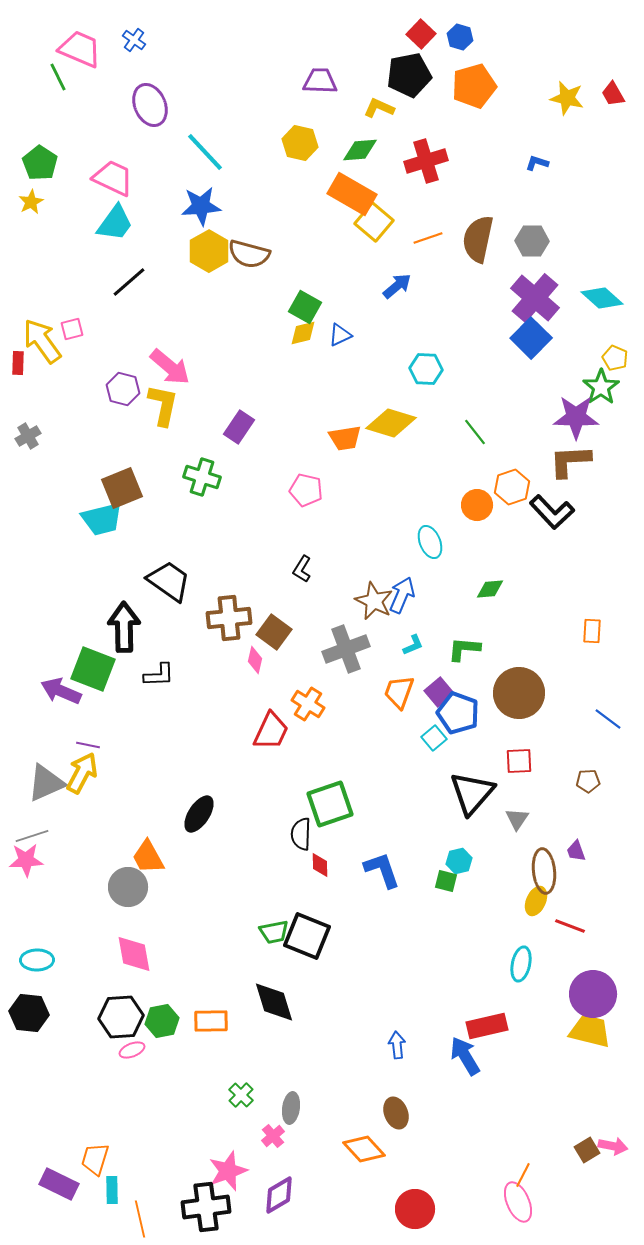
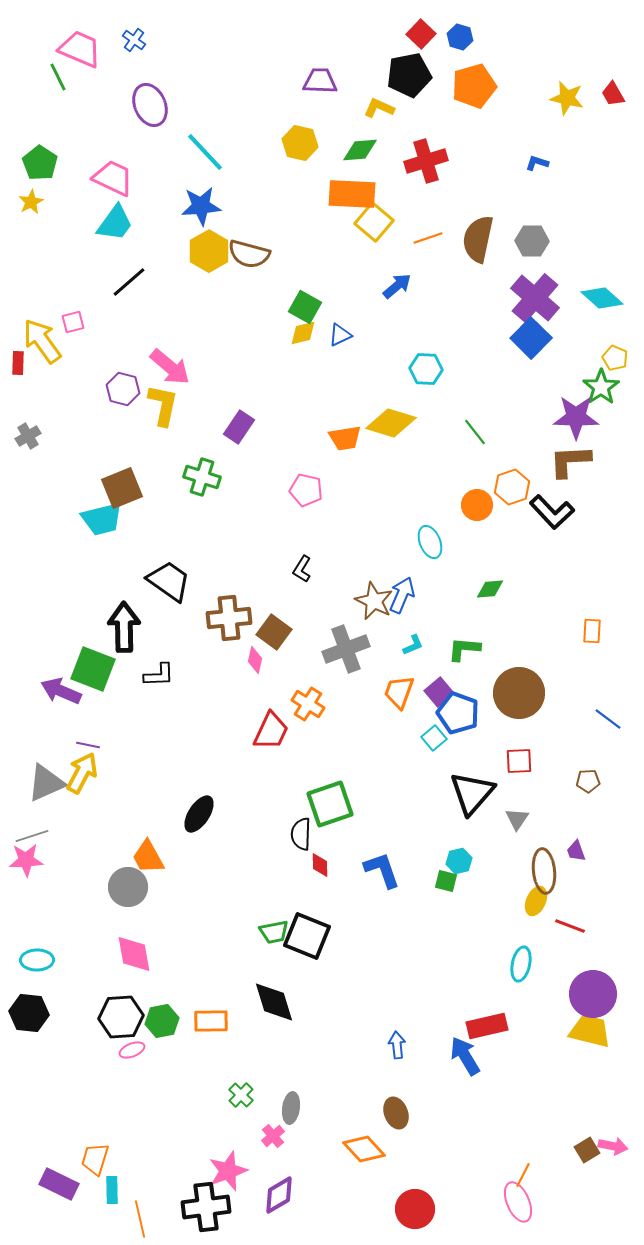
orange rectangle at (352, 194): rotated 27 degrees counterclockwise
pink square at (72, 329): moved 1 px right, 7 px up
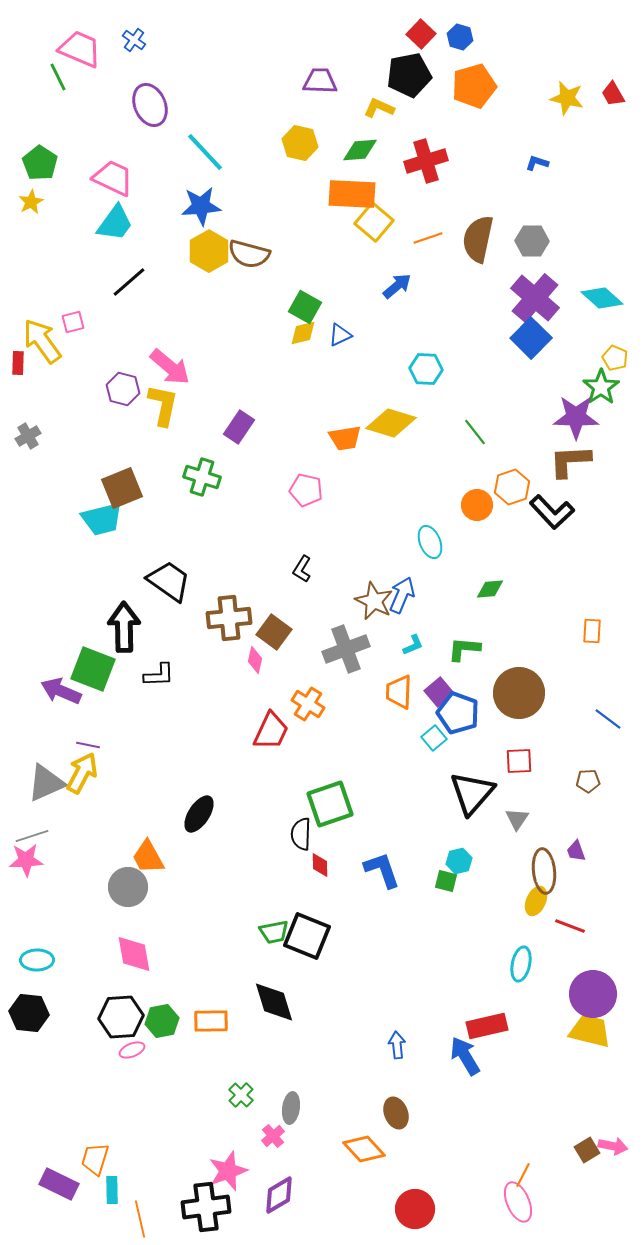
orange trapezoid at (399, 692): rotated 18 degrees counterclockwise
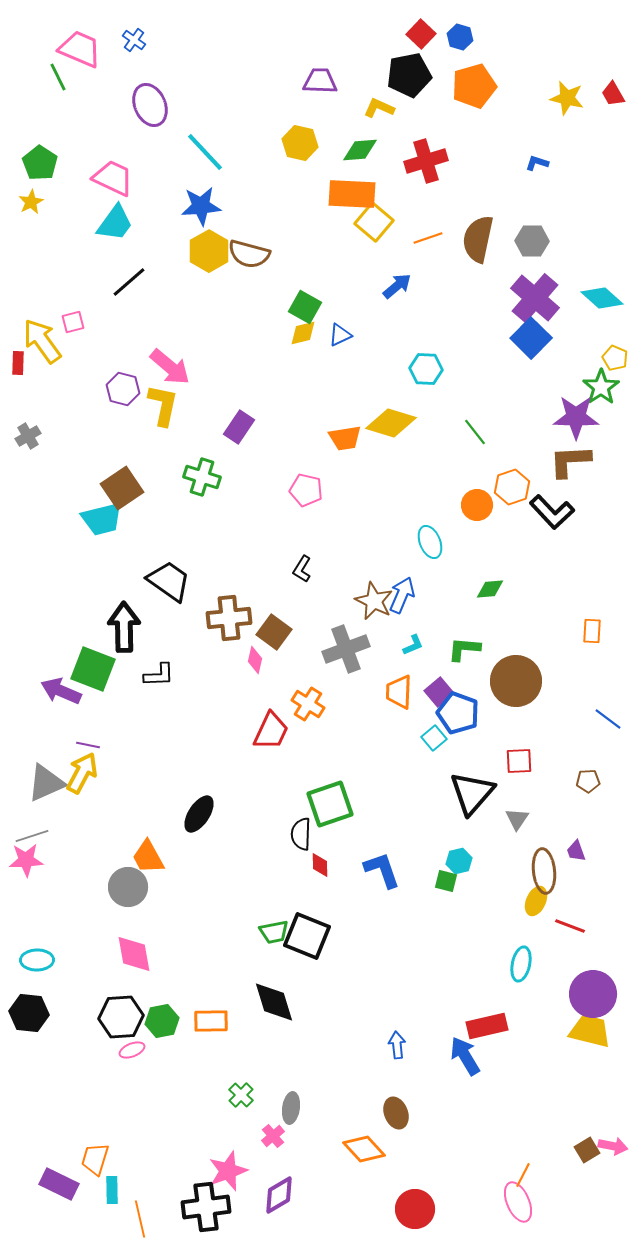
brown square at (122, 488): rotated 12 degrees counterclockwise
brown circle at (519, 693): moved 3 px left, 12 px up
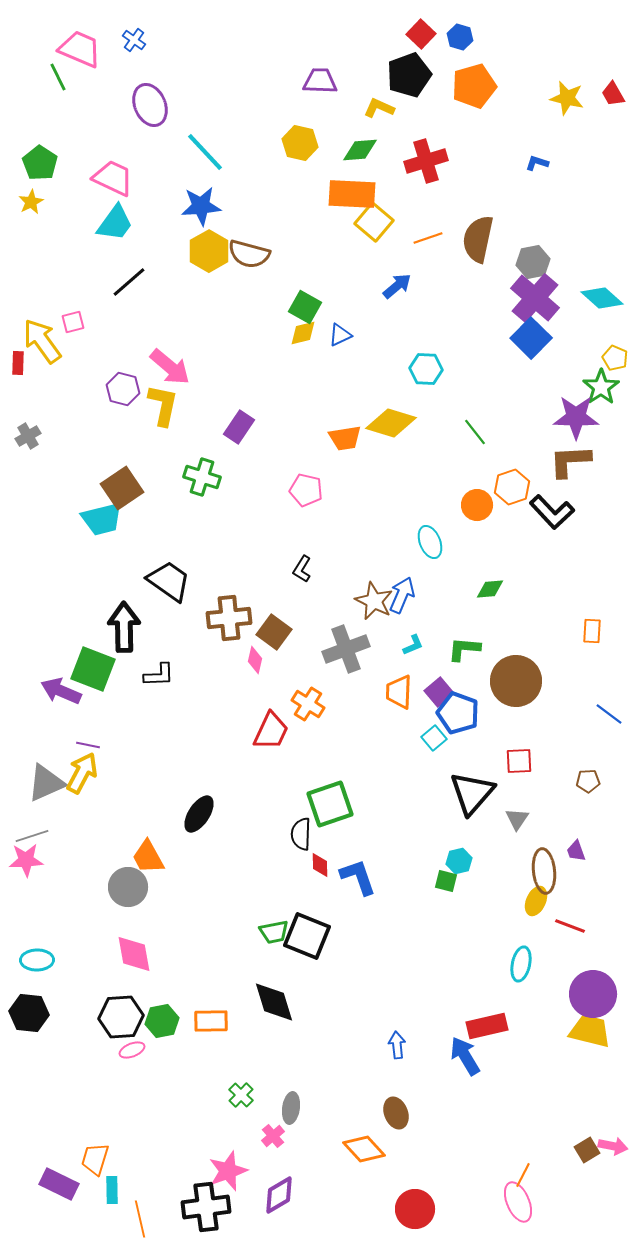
black pentagon at (409, 75): rotated 9 degrees counterclockwise
gray hexagon at (532, 241): moved 1 px right, 21 px down; rotated 12 degrees counterclockwise
blue line at (608, 719): moved 1 px right, 5 px up
blue L-shape at (382, 870): moved 24 px left, 7 px down
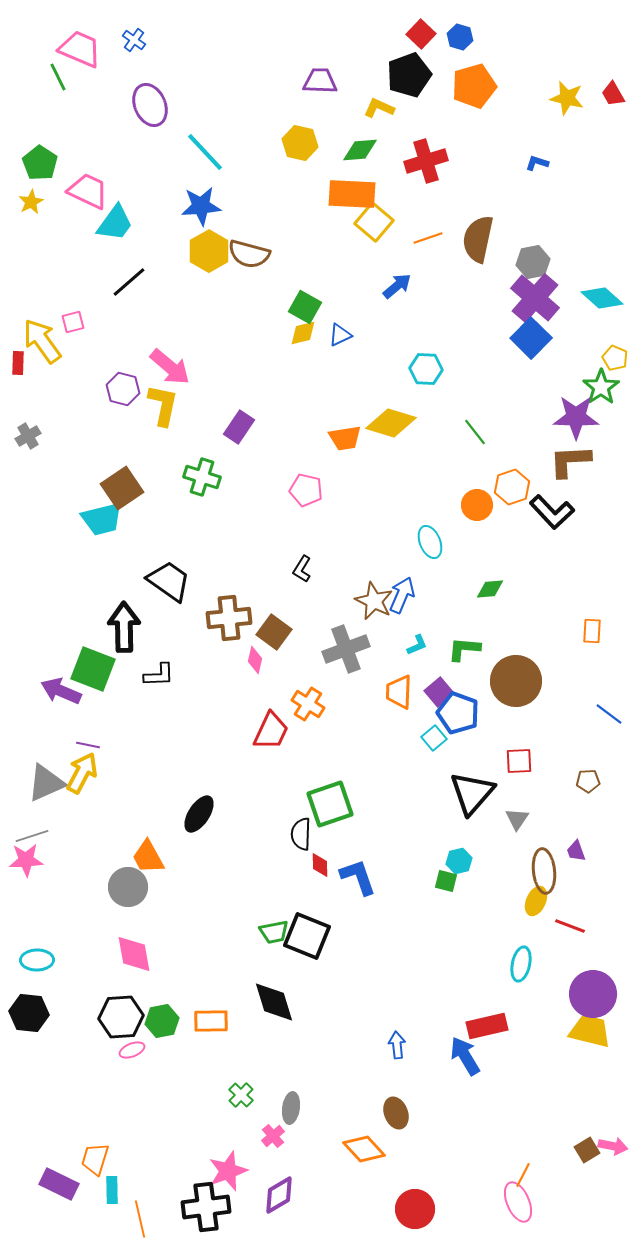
pink trapezoid at (113, 178): moved 25 px left, 13 px down
cyan L-shape at (413, 645): moved 4 px right
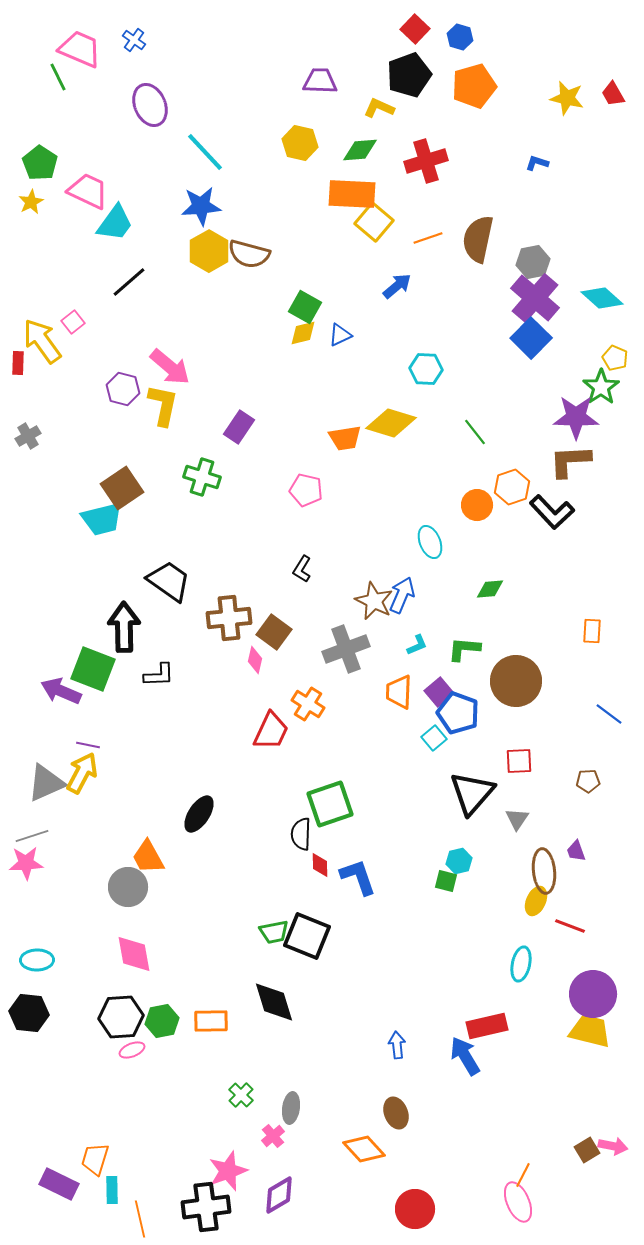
red square at (421, 34): moved 6 px left, 5 px up
pink square at (73, 322): rotated 25 degrees counterclockwise
pink star at (26, 860): moved 3 px down
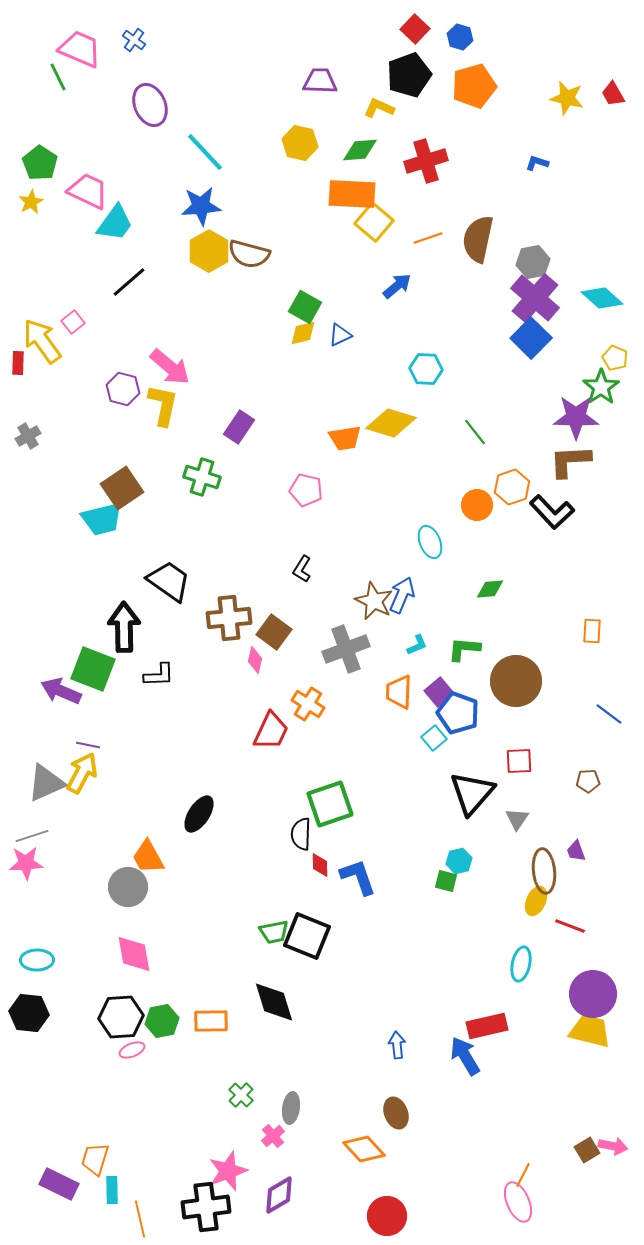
red circle at (415, 1209): moved 28 px left, 7 px down
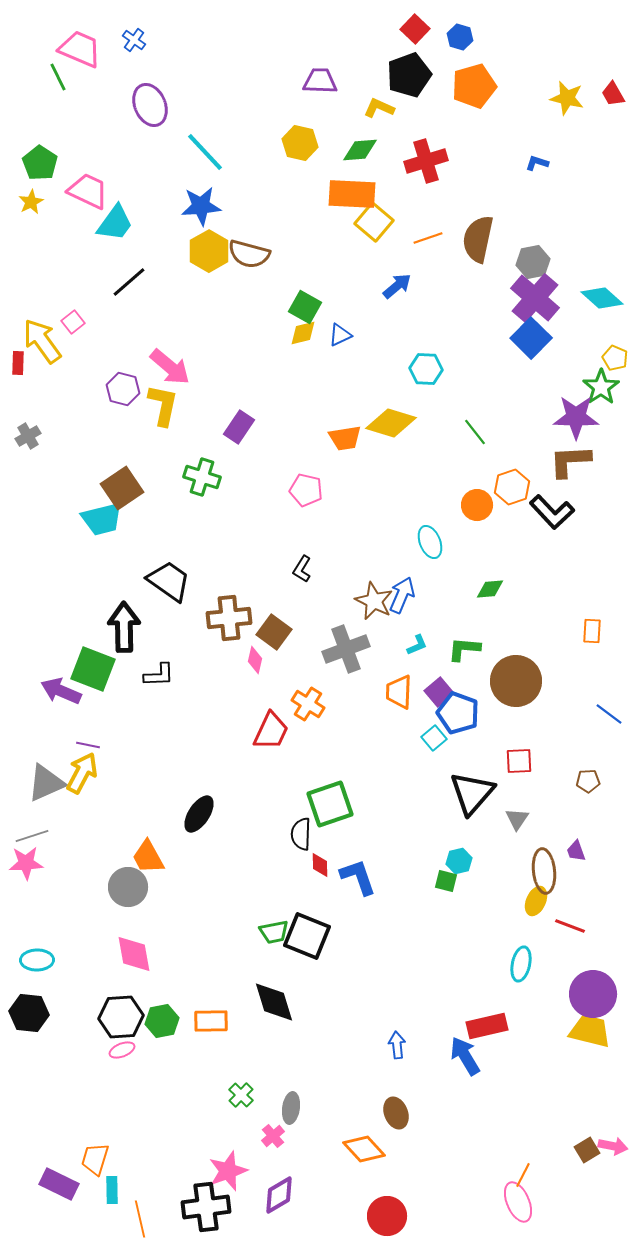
pink ellipse at (132, 1050): moved 10 px left
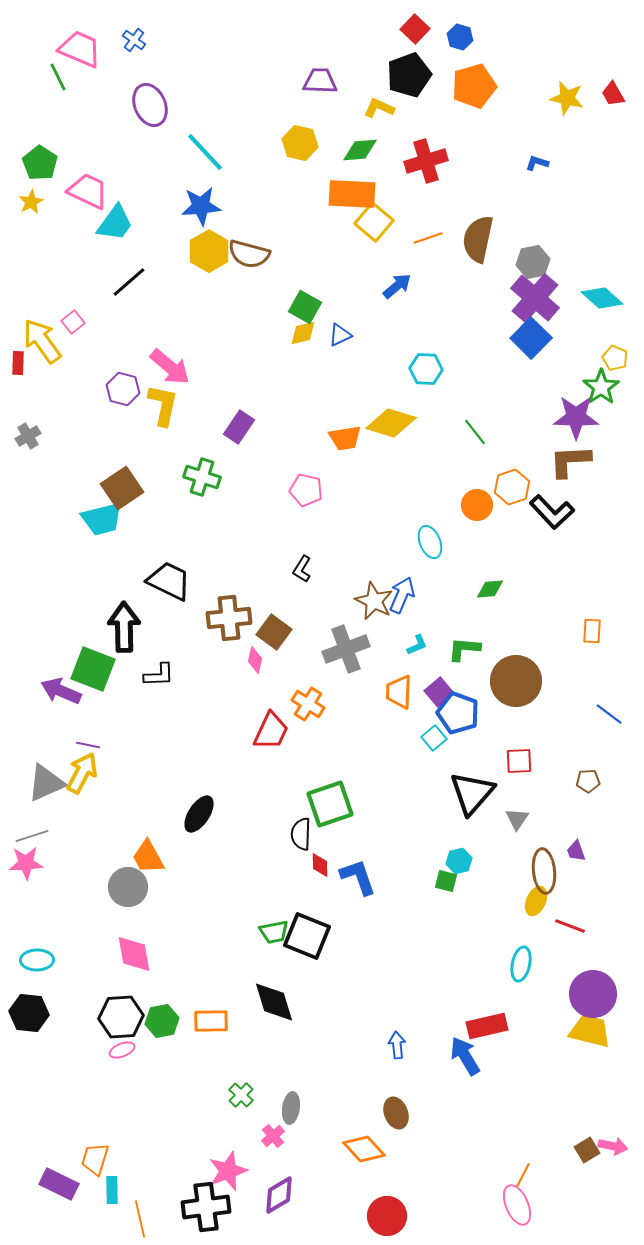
black trapezoid at (169, 581): rotated 9 degrees counterclockwise
pink ellipse at (518, 1202): moved 1 px left, 3 px down
